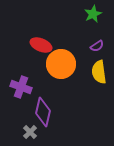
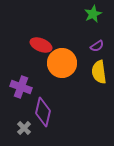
orange circle: moved 1 px right, 1 px up
gray cross: moved 6 px left, 4 px up
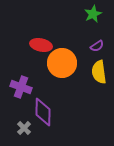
red ellipse: rotated 10 degrees counterclockwise
purple diamond: rotated 12 degrees counterclockwise
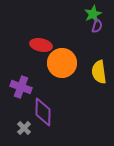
purple semicircle: moved 20 px up; rotated 40 degrees counterclockwise
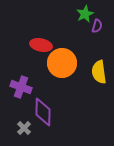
green star: moved 8 px left
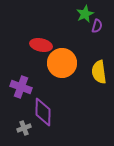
gray cross: rotated 24 degrees clockwise
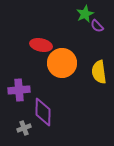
purple semicircle: rotated 120 degrees clockwise
purple cross: moved 2 px left, 3 px down; rotated 25 degrees counterclockwise
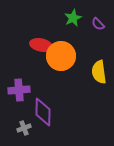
green star: moved 12 px left, 4 px down
purple semicircle: moved 1 px right, 2 px up
orange circle: moved 1 px left, 7 px up
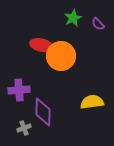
yellow semicircle: moved 7 px left, 30 px down; rotated 90 degrees clockwise
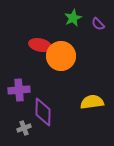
red ellipse: moved 1 px left
